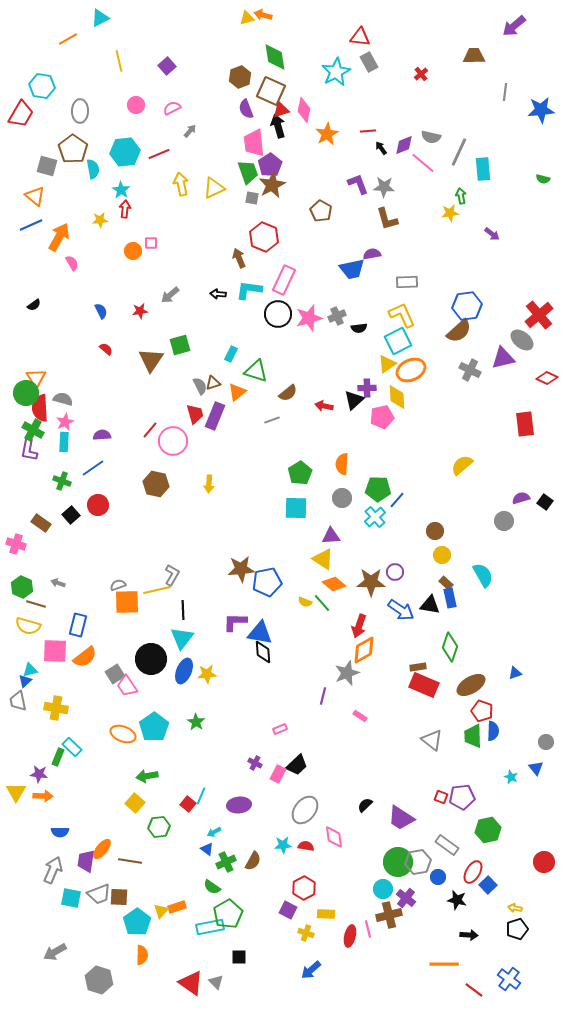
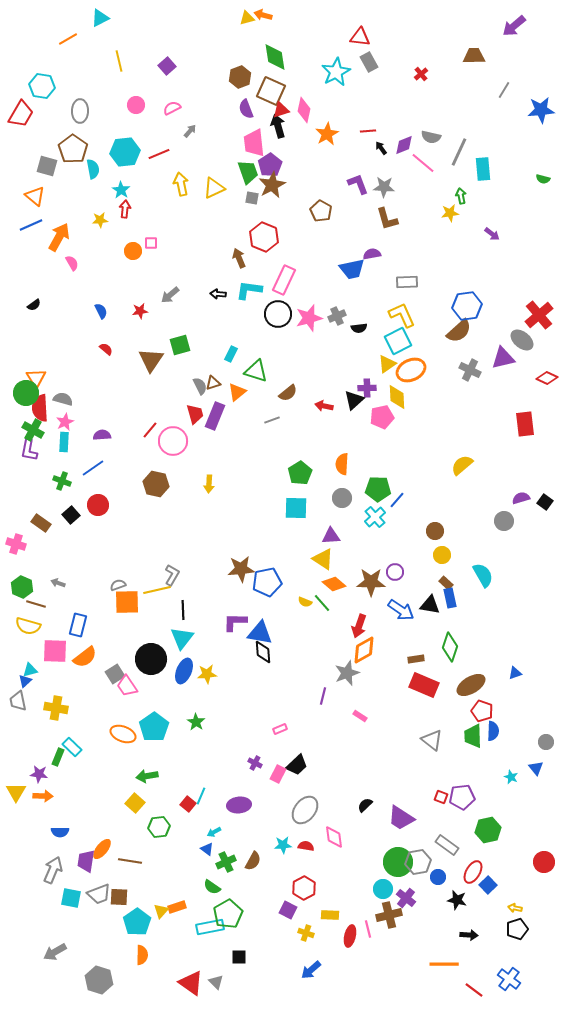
gray line at (505, 92): moved 1 px left, 2 px up; rotated 24 degrees clockwise
brown rectangle at (418, 667): moved 2 px left, 8 px up
yellow rectangle at (326, 914): moved 4 px right, 1 px down
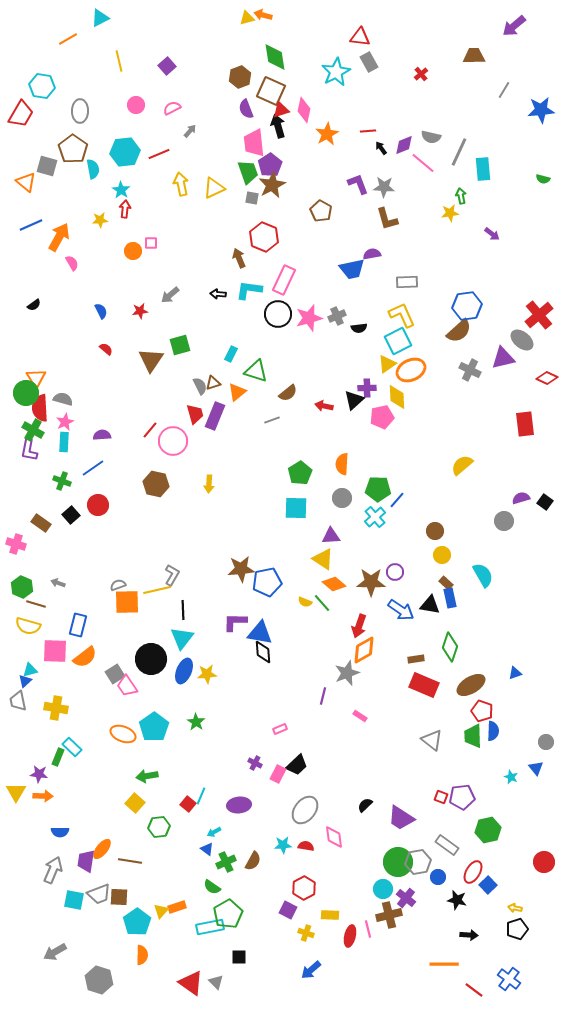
orange triangle at (35, 196): moved 9 px left, 14 px up
cyan square at (71, 898): moved 3 px right, 2 px down
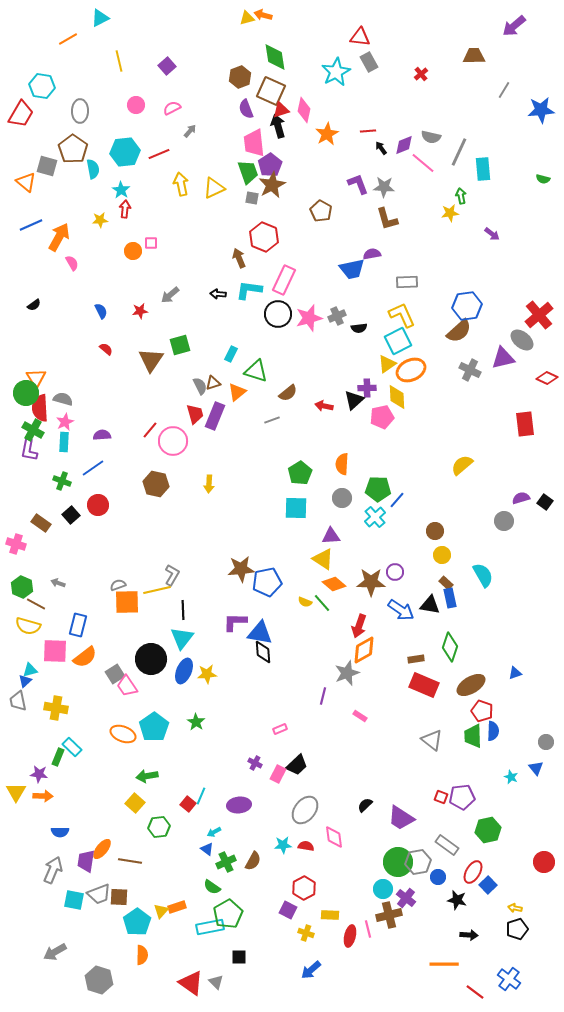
brown line at (36, 604): rotated 12 degrees clockwise
red line at (474, 990): moved 1 px right, 2 px down
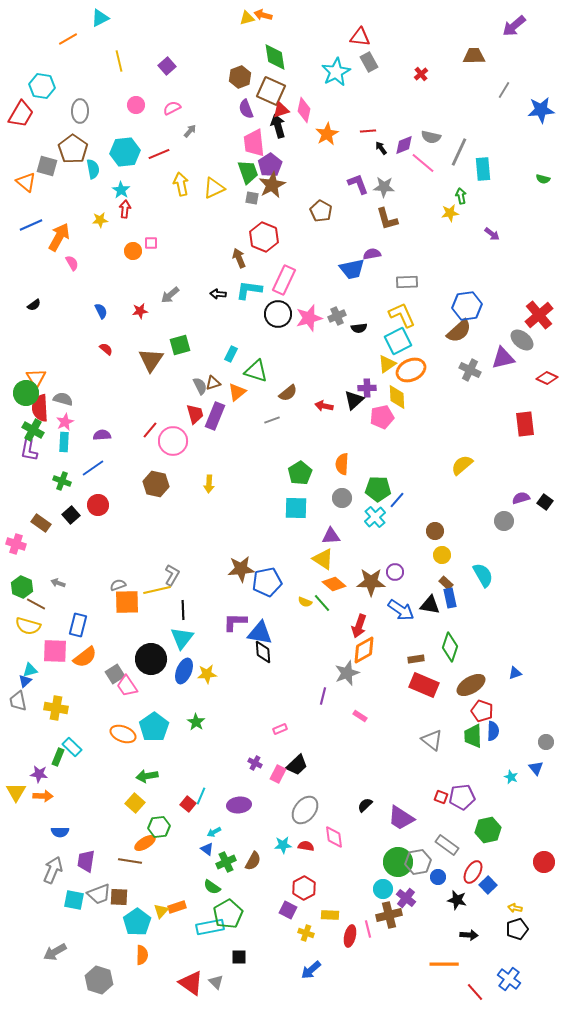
orange ellipse at (102, 849): moved 43 px right, 6 px up; rotated 20 degrees clockwise
red line at (475, 992): rotated 12 degrees clockwise
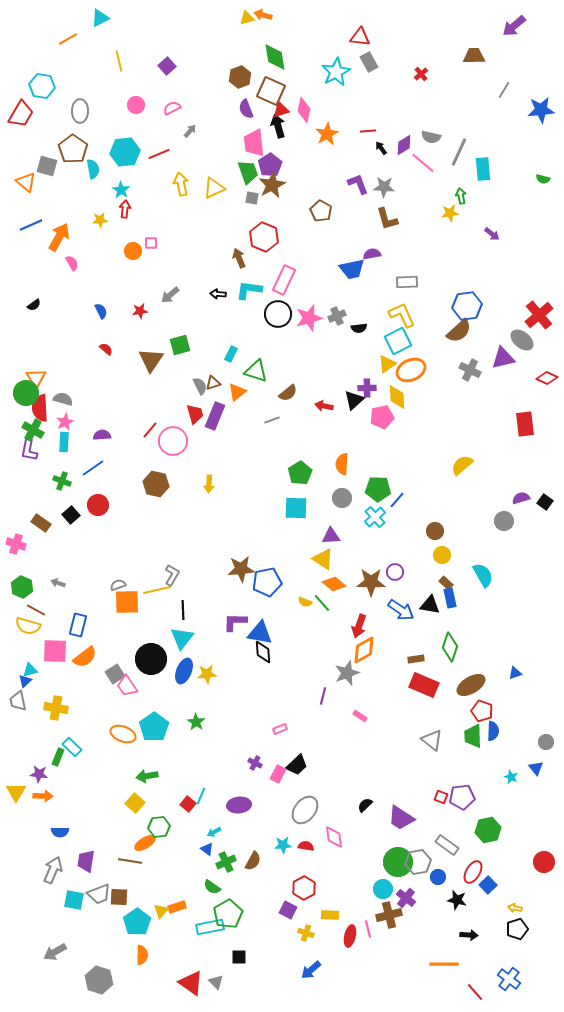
purple diamond at (404, 145): rotated 10 degrees counterclockwise
brown line at (36, 604): moved 6 px down
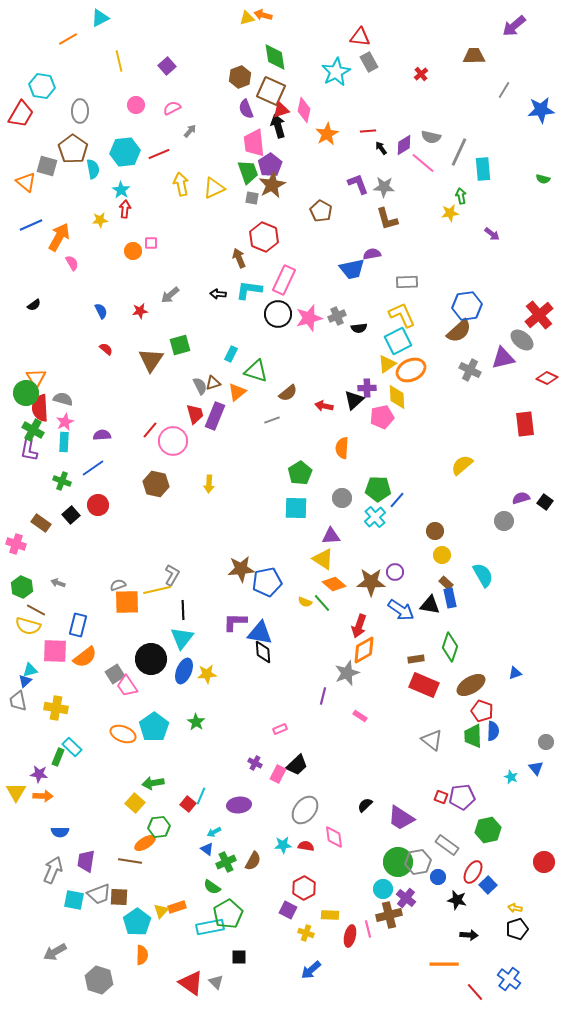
orange semicircle at (342, 464): moved 16 px up
green arrow at (147, 776): moved 6 px right, 7 px down
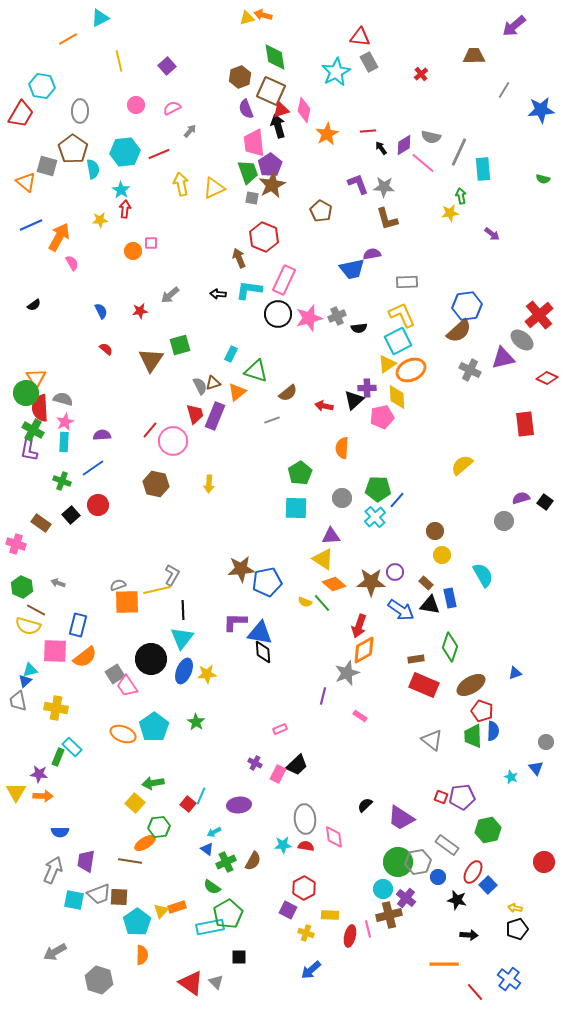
brown rectangle at (446, 583): moved 20 px left
gray ellipse at (305, 810): moved 9 px down; rotated 44 degrees counterclockwise
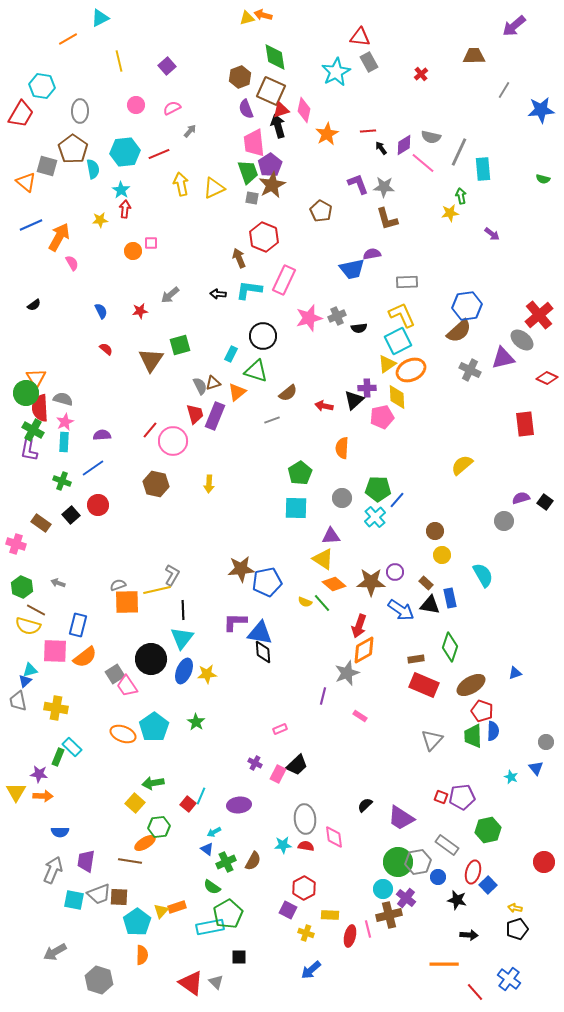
black circle at (278, 314): moved 15 px left, 22 px down
gray triangle at (432, 740): rotated 35 degrees clockwise
red ellipse at (473, 872): rotated 15 degrees counterclockwise
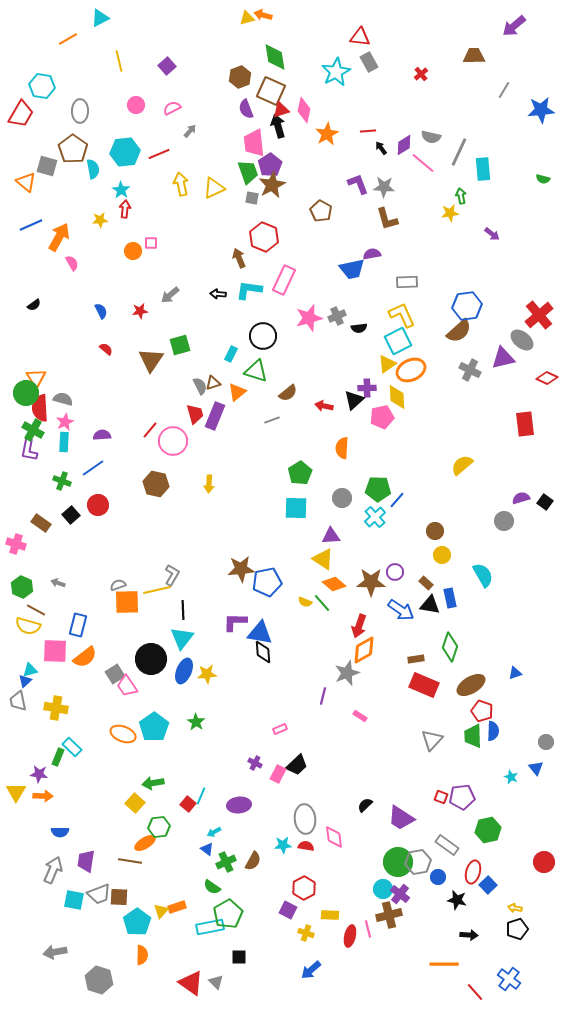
purple cross at (406, 898): moved 6 px left, 4 px up
gray arrow at (55, 952): rotated 20 degrees clockwise
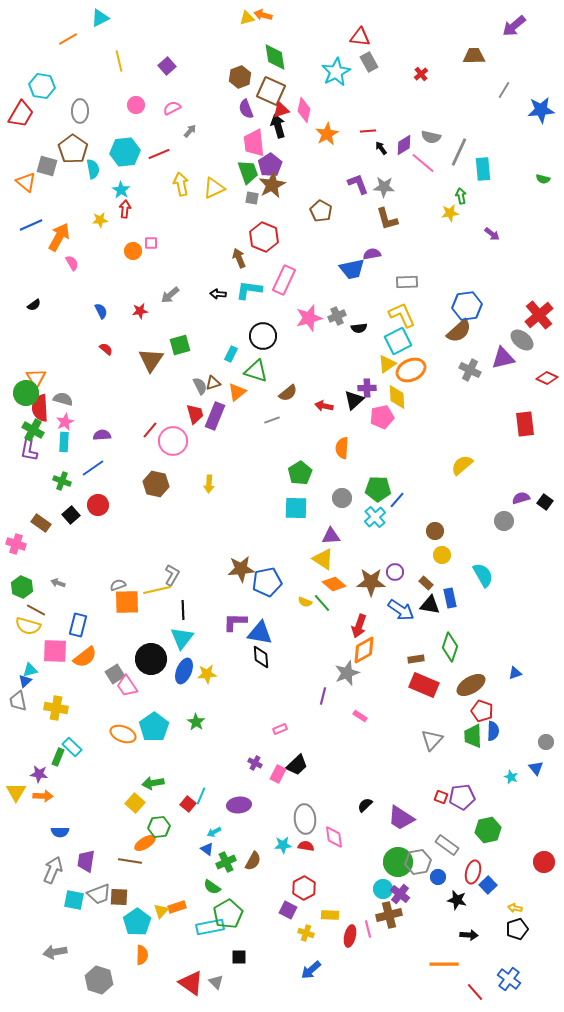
black diamond at (263, 652): moved 2 px left, 5 px down
